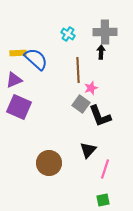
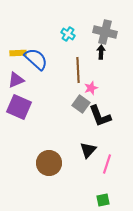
gray cross: rotated 15 degrees clockwise
purple triangle: moved 2 px right
pink line: moved 2 px right, 5 px up
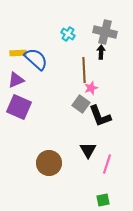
brown line: moved 6 px right
black triangle: rotated 12 degrees counterclockwise
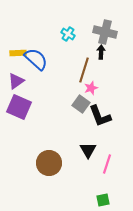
brown line: rotated 20 degrees clockwise
purple triangle: moved 1 px down; rotated 12 degrees counterclockwise
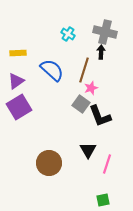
blue semicircle: moved 16 px right, 11 px down
purple square: rotated 35 degrees clockwise
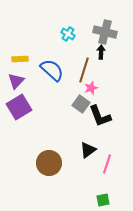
yellow rectangle: moved 2 px right, 6 px down
purple triangle: rotated 12 degrees counterclockwise
black triangle: rotated 24 degrees clockwise
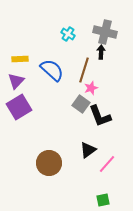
pink line: rotated 24 degrees clockwise
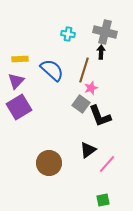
cyan cross: rotated 24 degrees counterclockwise
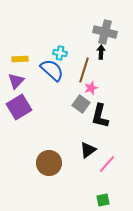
cyan cross: moved 8 px left, 19 px down
black L-shape: rotated 35 degrees clockwise
